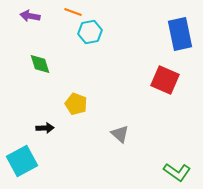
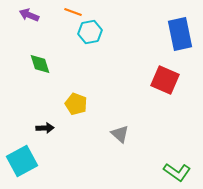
purple arrow: moved 1 px left, 1 px up; rotated 12 degrees clockwise
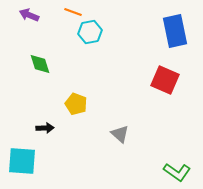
blue rectangle: moved 5 px left, 3 px up
cyan square: rotated 32 degrees clockwise
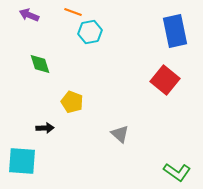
red square: rotated 16 degrees clockwise
yellow pentagon: moved 4 px left, 2 px up
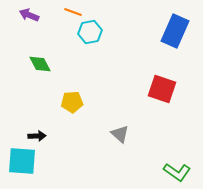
blue rectangle: rotated 36 degrees clockwise
green diamond: rotated 10 degrees counterclockwise
red square: moved 3 px left, 9 px down; rotated 20 degrees counterclockwise
yellow pentagon: rotated 25 degrees counterclockwise
black arrow: moved 8 px left, 8 px down
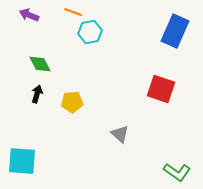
red square: moved 1 px left
black arrow: moved 42 px up; rotated 72 degrees counterclockwise
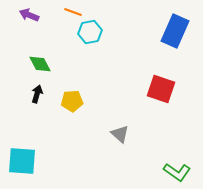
yellow pentagon: moved 1 px up
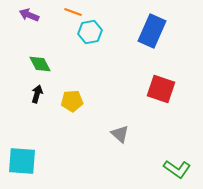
blue rectangle: moved 23 px left
green L-shape: moved 3 px up
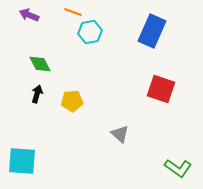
green L-shape: moved 1 px right, 1 px up
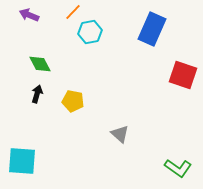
orange line: rotated 66 degrees counterclockwise
blue rectangle: moved 2 px up
red square: moved 22 px right, 14 px up
yellow pentagon: moved 1 px right; rotated 15 degrees clockwise
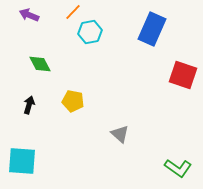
black arrow: moved 8 px left, 11 px down
